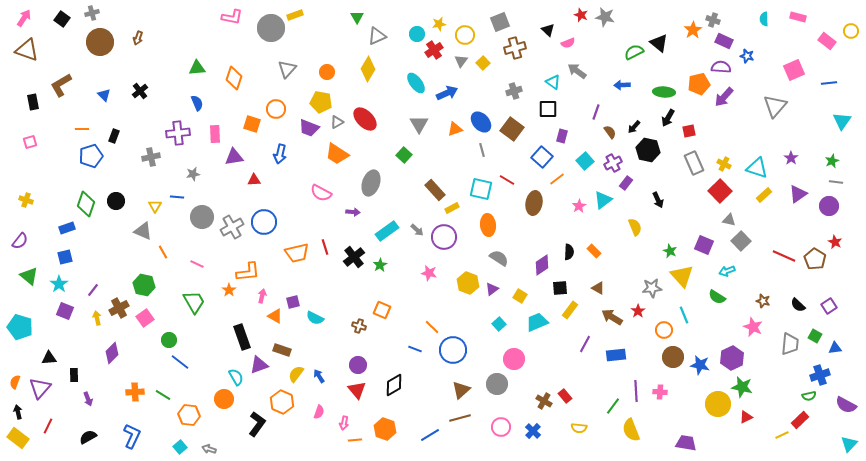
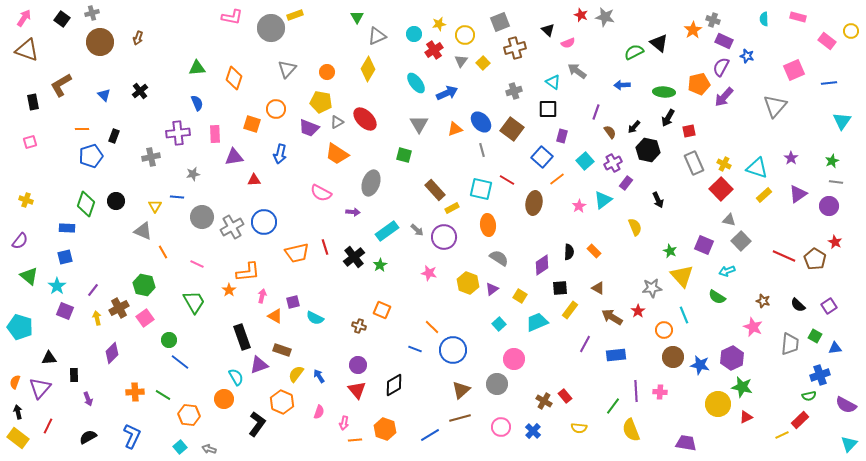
cyan circle at (417, 34): moved 3 px left
purple semicircle at (721, 67): rotated 66 degrees counterclockwise
green square at (404, 155): rotated 28 degrees counterclockwise
red square at (720, 191): moved 1 px right, 2 px up
blue rectangle at (67, 228): rotated 21 degrees clockwise
cyan star at (59, 284): moved 2 px left, 2 px down
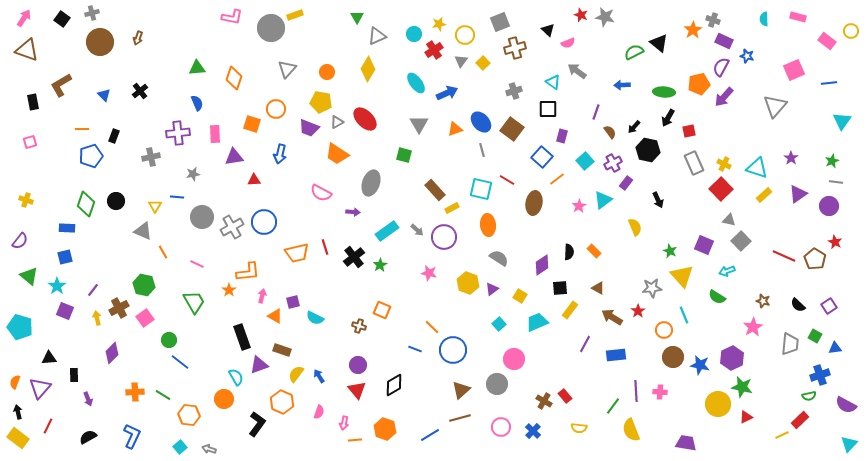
pink star at (753, 327): rotated 18 degrees clockwise
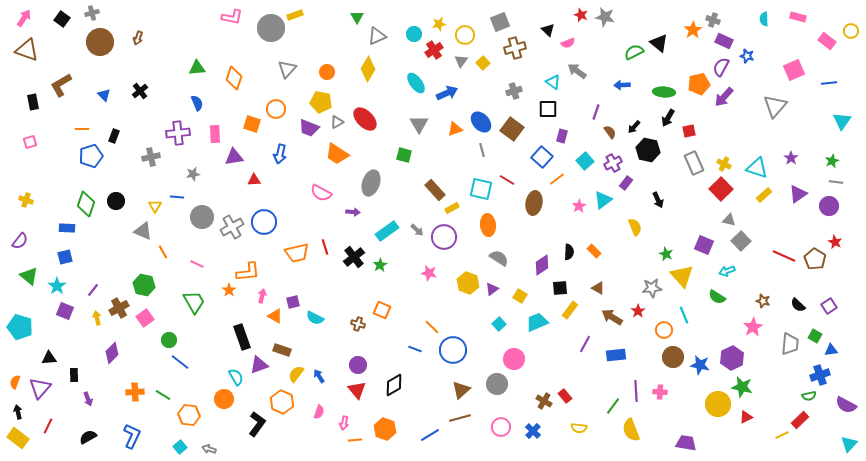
green star at (670, 251): moved 4 px left, 3 px down
brown cross at (359, 326): moved 1 px left, 2 px up
blue triangle at (835, 348): moved 4 px left, 2 px down
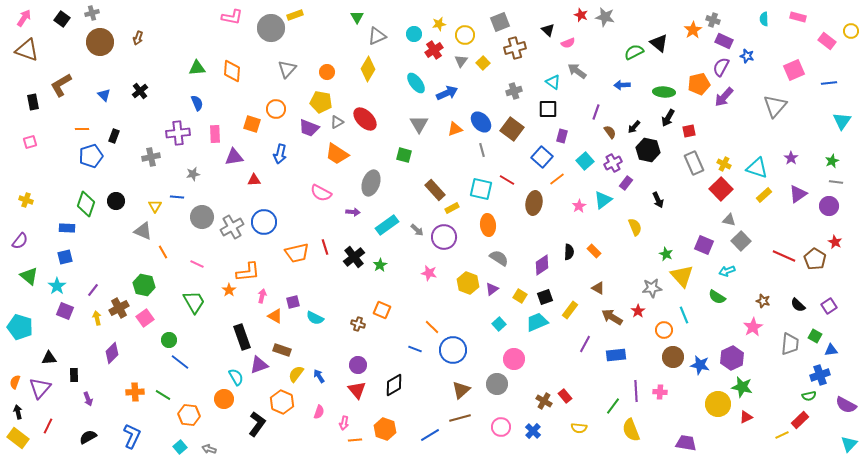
orange diamond at (234, 78): moved 2 px left, 7 px up; rotated 15 degrees counterclockwise
cyan rectangle at (387, 231): moved 6 px up
black square at (560, 288): moved 15 px left, 9 px down; rotated 14 degrees counterclockwise
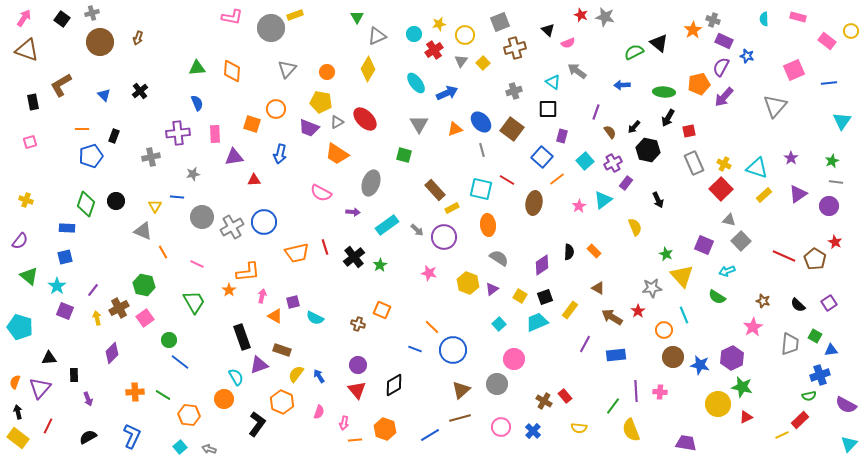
purple square at (829, 306): moved 3 px up
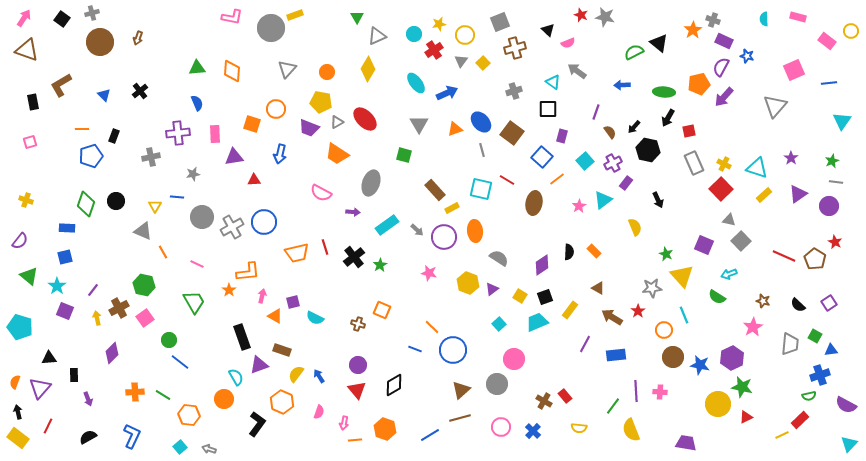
brown square at (512, 129): moved 4 px down
orange ellipse at (488, 225): moved 13 px left, 6 px down
cyan arrow at (727, 271): moved 2 px right, 3 px down
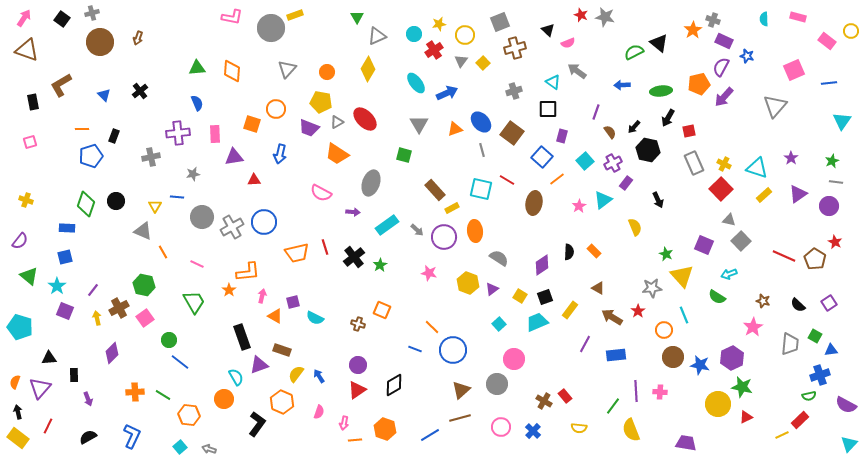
green ellipse at (664, 92): moved 3 px left, 1 px up; rotated 10 degrees counterclockwise
red triangle at (357, 390): rotated 36 degrees clockwise
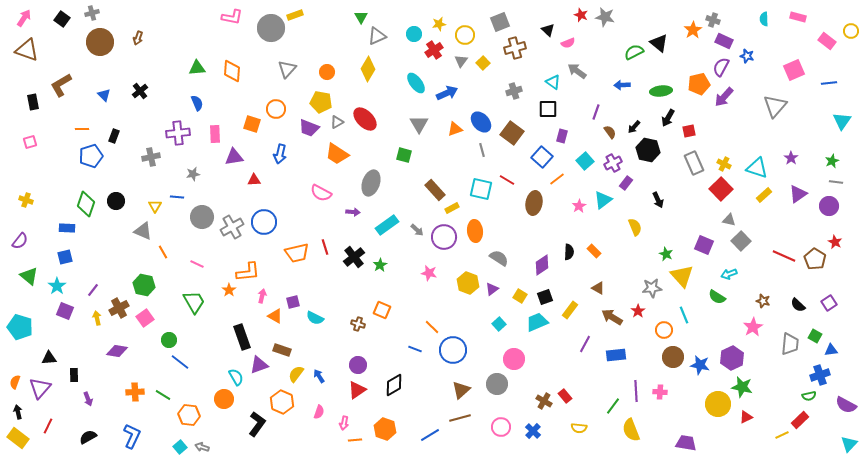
green triangle at (357, 17): moved 4 px right
purple diamond at (112, 353): moved 5 px right, 2 px up; rotated 55 degrees clockwise
gray arrow at (209, 449): moved 7 px left, 2 px up
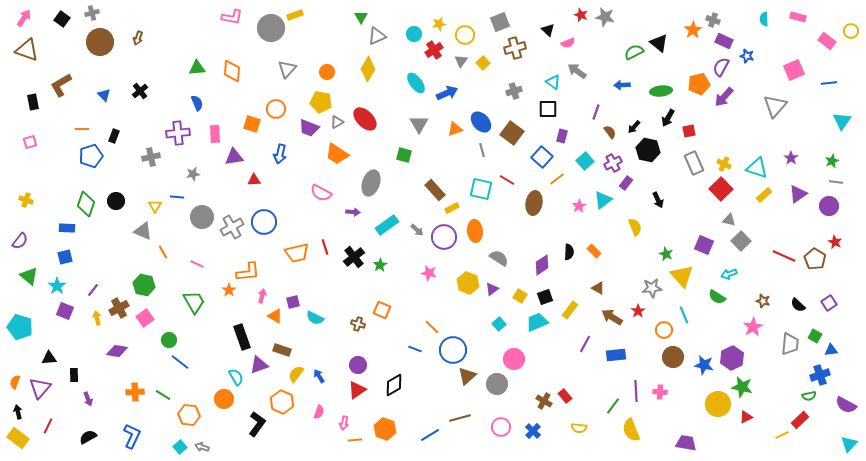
blue star at (700, 365): moved 4 px right
brown triangle at (461, 390): moved 6 px right, 14 px up
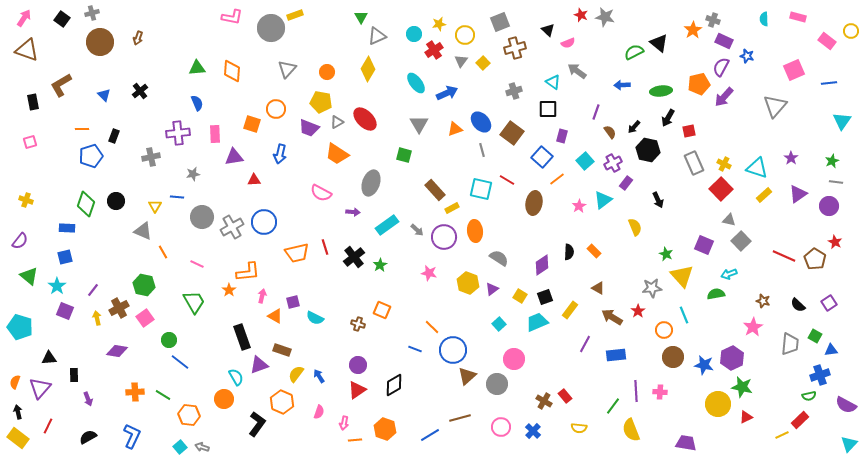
green semicircle at (717, 297): moved 1 px left, 3 px up; rotated 138 degrees clockwise
